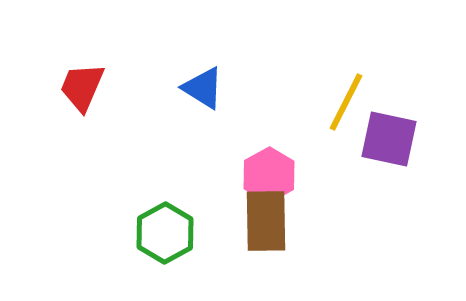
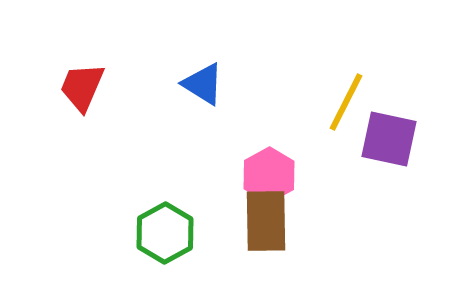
blue triangle: moved 4 px up
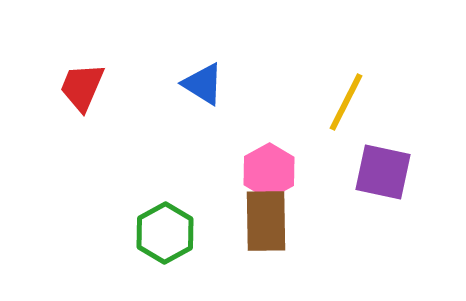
purple square: moved 6 px left, 33 px down
pink hexagon: moved 4 px up
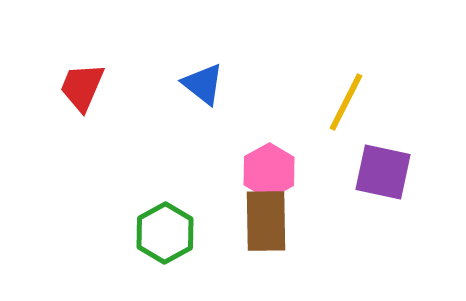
blue triangle: rotated 6 degrees clockwise
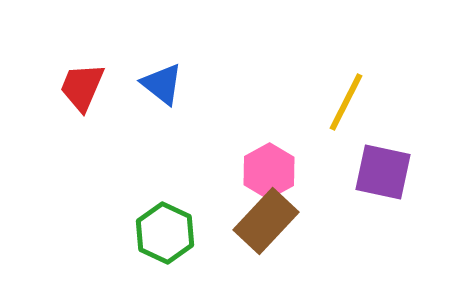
blue triangle: moved 41 px left
brown rectangle: rotated 44 degrees clockwise
green hexagon: rotated 6 degrees counterclockwise
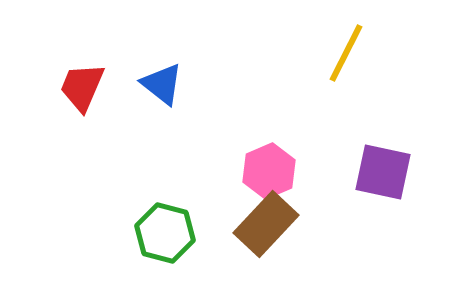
yellow line: moved 49 px up
pink hexagon: rotated 6 degrees clockwise
brown rectangle: moved 3 px down
green hexagon: rotated 10 degrees counterclockwise
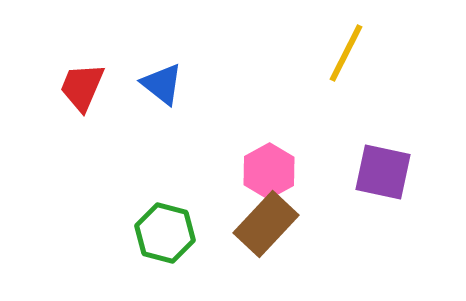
pink hexagon: rotated 6 degrees counterclockwise
